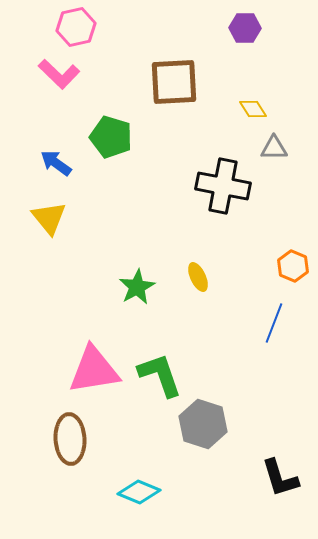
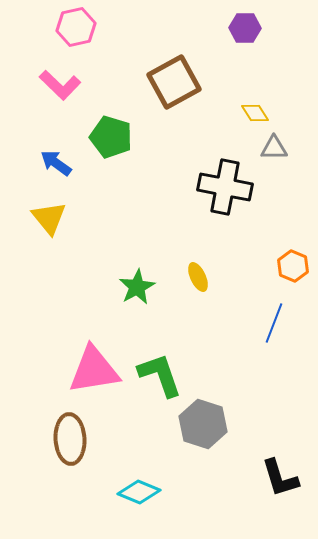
pink L-shape: moved 1 px right, 11 px down
brown square: rotated 26 degrees counterclockwise
yellow diamond: moved 2 px right, 4 px down
black cross: moved 2 px right, 1 px down
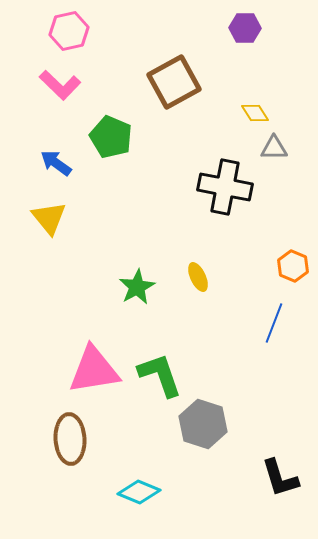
pink hexagon: moved 7 px left, 4 px down
green pentagon: rotated 6 degrees clockwise
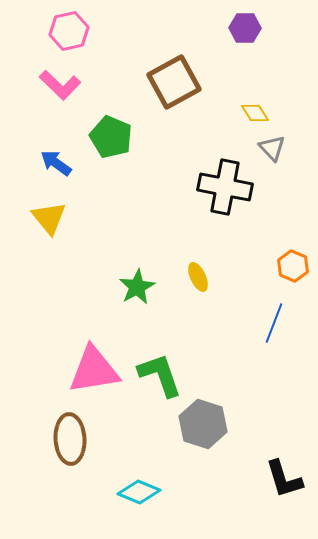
gray triangle: moved 2 px left; rotated 48 degrees clockwise
black L-shape: moved 4 px right, 1 px down
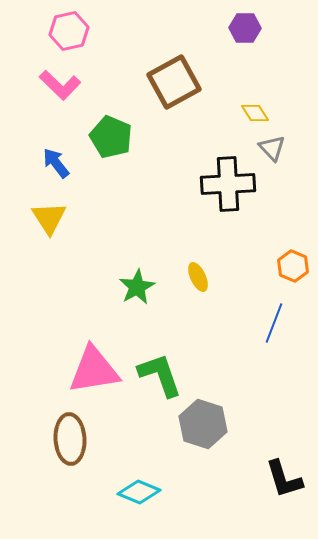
blue arrow: rotated 16 degrees clockwise
black cross: moved 3 px right, 3 px up; rotated 14 degrees counterclockwise
yellow triangle: rotated 6 degrees clockwise
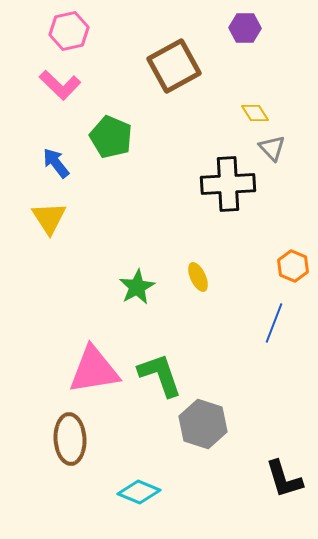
brown square: moved 16 px up
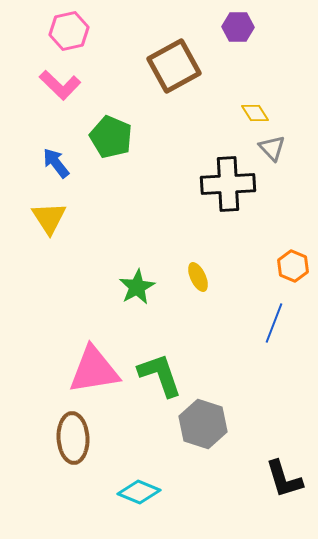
purple hexagon: moved 7 px left, 1 px up
brown ellipse: moved 3 px right, 1 px up
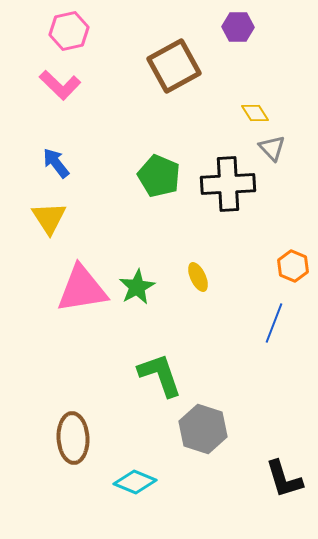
green pentagon: moved 48 px right, 39 px down
pink triangle: moved 12 px left, 81 px up
gray hexagon: moved 5 px down
cyan diamond: moved 4 px left, 10 px up
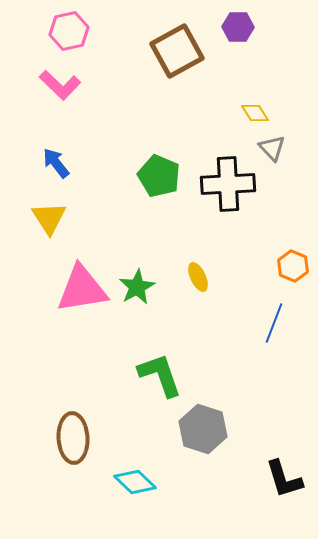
brown square: moved 3 px right, 15 px up
cyan diamond: rotated 21 degrees clockwise
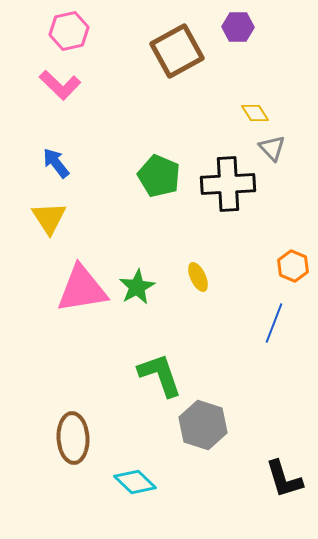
gray hexagon: moved 4 px up
